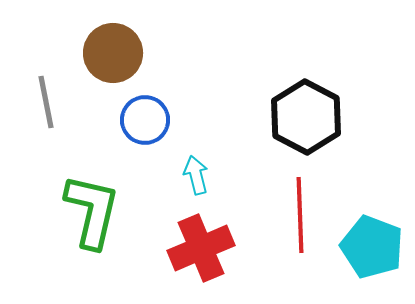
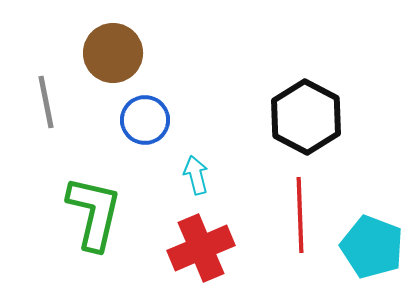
green L-shape: moved 2 px right, 2 px down
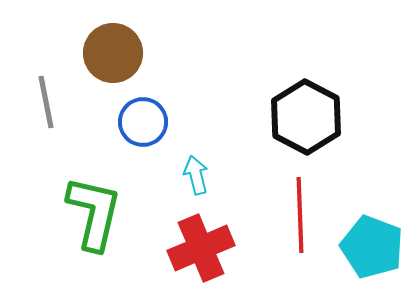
blue circle: moved 2 px left, 2 px down
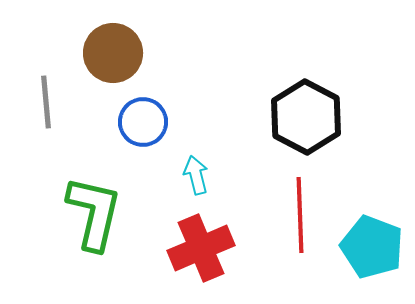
gray line: rotated 6 degrees clockwise
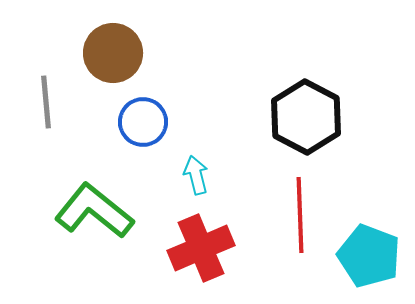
green L-shape: moved 2 px up; rotated 64 degrees counterclockwise
cyan pentagon: moved 3 px left, 9 px down
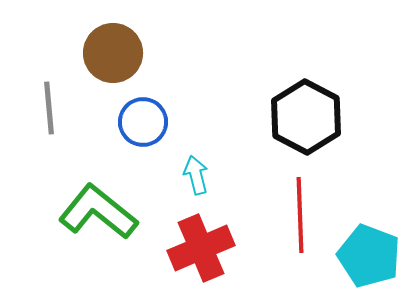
gray line: moved 3 px right, 6 px down
green L-shape: moved 4 px right, 1 px down
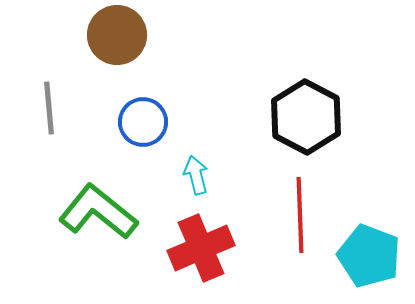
brown circle: moved 4 px right, 18 px up
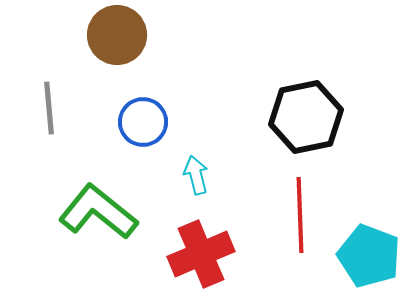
black hexagon: rotated 20 degrees clockwise
red cross: moved 6 px down
